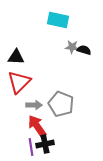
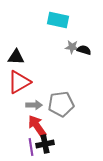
red triangle: rotated 15 degrees clockwise
gray pentagon: rotated 30 degrees counterclockwise
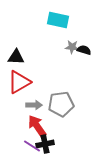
purple line: moved 1 px right, 1 px up; rotated 48 degrees counterclockwise
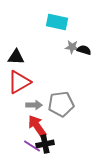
cyan rectangle: moved 1 px left, 2 px down
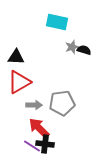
gray star: rotated 24 degrees counterclockwise
gray pentagon: moved 1 px right, 1 px up
red arrow: moved 2 px right, 2 px down; rotated 10 degrees counterclockwise
black cross: rotated 18 degrees clockwise
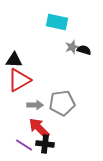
black triangle: moved 2 px left, 3 px down
red triangle: moved 2 px up
gray arrow: moved 1 px right
purple line: moved 8 px left, 1 px up
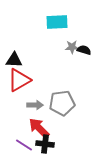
cyan rectangle: rotated 15 degrees counterclockwise
gray star: rotated 16 degrees clockwise
